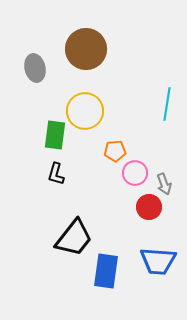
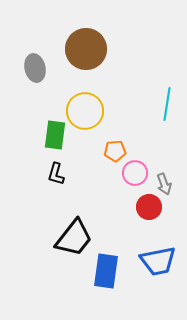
blue trapezoid: rotated 15 degrees counterclockwise
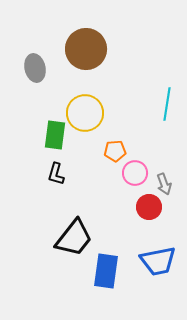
yellow circle: moved 2 px down
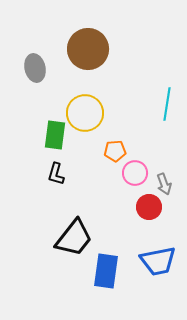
brown circle: moved 2 px right
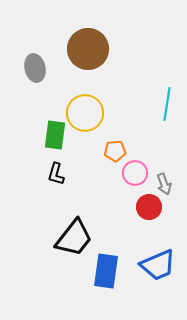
blue trapezoid: moved 4 px down; rotated 12 degrees counterclockwise
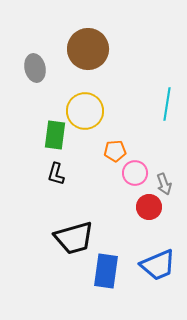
yellow circle: moved 2 px up
black trapezoid: rotated 36 degrees clockwise
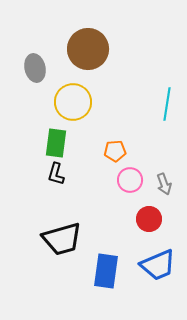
yellow circle: moved 12 px left, 9 px up
green rectangle: moved 1 px right, 8 px down
pink circle: moved 5 px left, 7 px down
red circle: moved 12 px down
black trapezoid: moved 12 px left, 1 px down
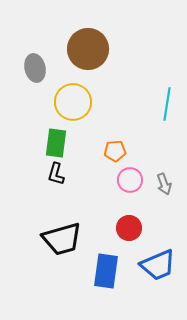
red circle: moved 20 px left, 9 px down
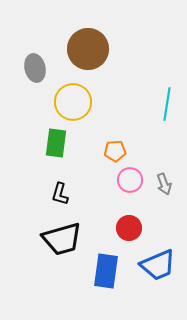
black L-shape: moved 4 px right, 20 px down
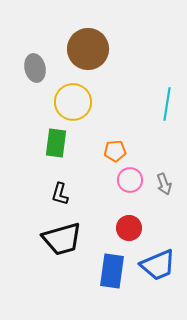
blue rectangle: moved 6 px right
